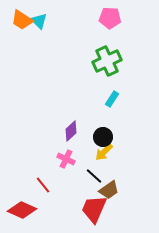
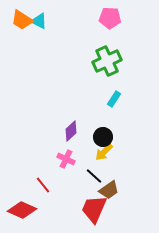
cyan triangle: rotated 18 degrees counterclockwise
cyan rectangle: moved 2 px right
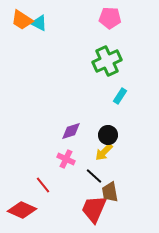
cyan triangle: moved 2 px down
cyan rectangle: moved 6 px right, 3 px up
purple diamond: rotated 25 degrees clockwise
black circle: moved 5 px right, 2 px up
brown trapezoid: moved 1 px right, 2 px down; rotated 115 degrees clockwise
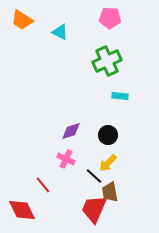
cyan triangle: moved 21 px right, 9 px down
cyan rectangle: rotated 63 degrees clockwise
yellow arrow: moved 4 px right, 11 px down
red diamond: rotated 40 degrees clockwise
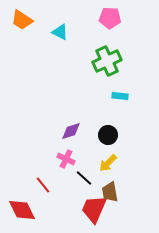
black line: moved 10 px left, 2 px down
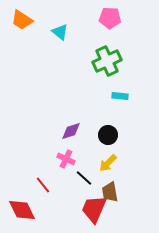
cyan triangle: rotated 12 degrees clockwise
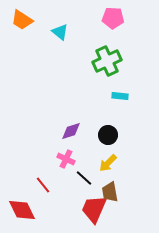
pink pentagon: moved 3 px right
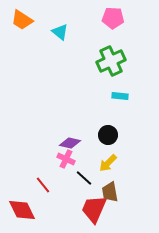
green cross: moved 4 px right
purple diamond: moved 1 px left, 12 px down; rotated 30 degrees clockwise
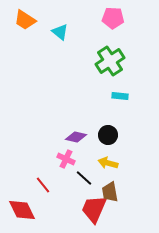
orange trapezoid: moved 3 px right
green cross: moved 1 px left; rotated 8 degrees counterclockwise
purple diamond: moved 6 px right, 6 px up
yellow arrow: rotated 60 degrees clockwise
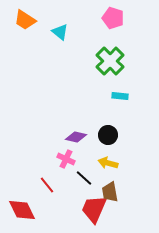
pink pentagon: rotated 15 degrees clockwise
green cross: rotated 12 degrees counterclockwise
red line: moved 4 px right
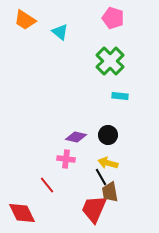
pink cross: rotated 18 degrees counterclockwise
black line: moved 17 px right, 1 px up; rotated 18 degrees clockwise
red diamond: moved 3 px down
